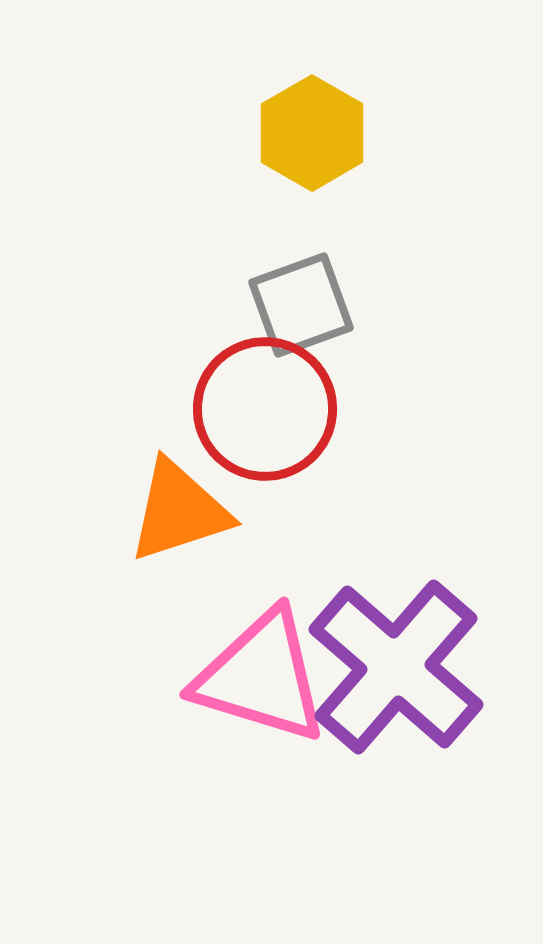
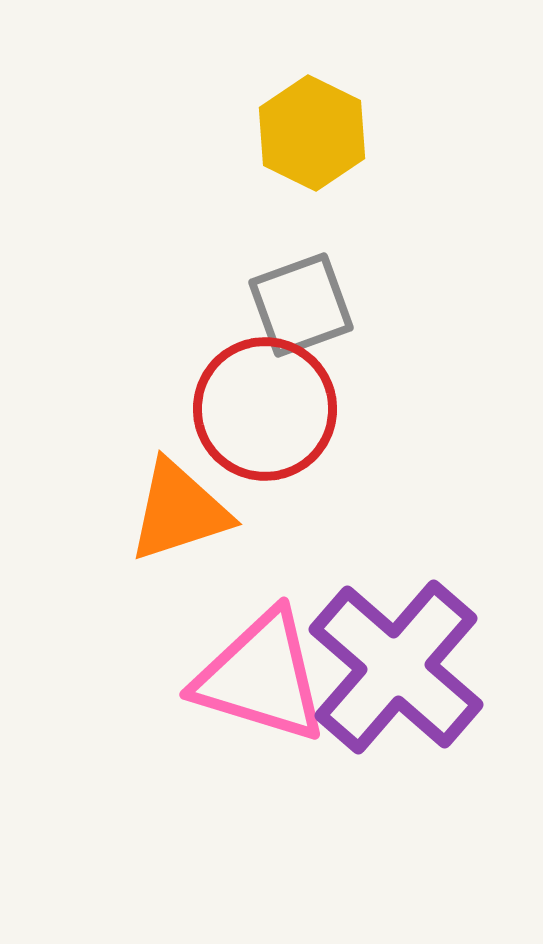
yellow hexagon: rotated 4 degrees counterclockwise
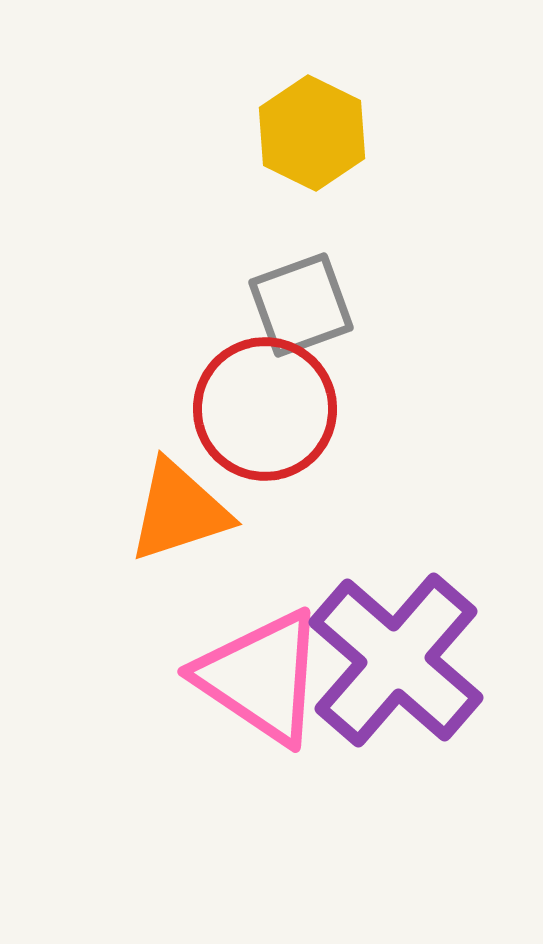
purple cross: moved 7 px up
pink triangle: rotated 17 degrees clockwise
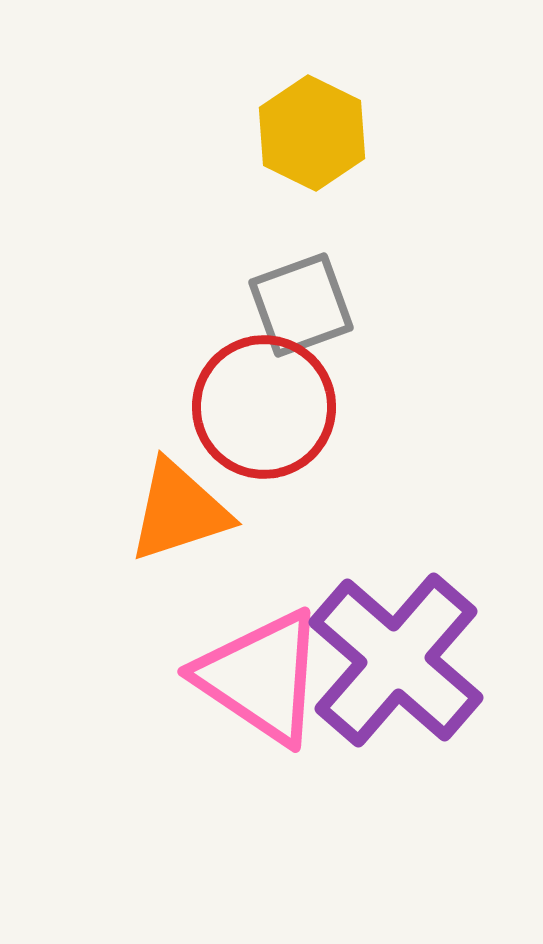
red circle: moved 1 px left, 2 px up
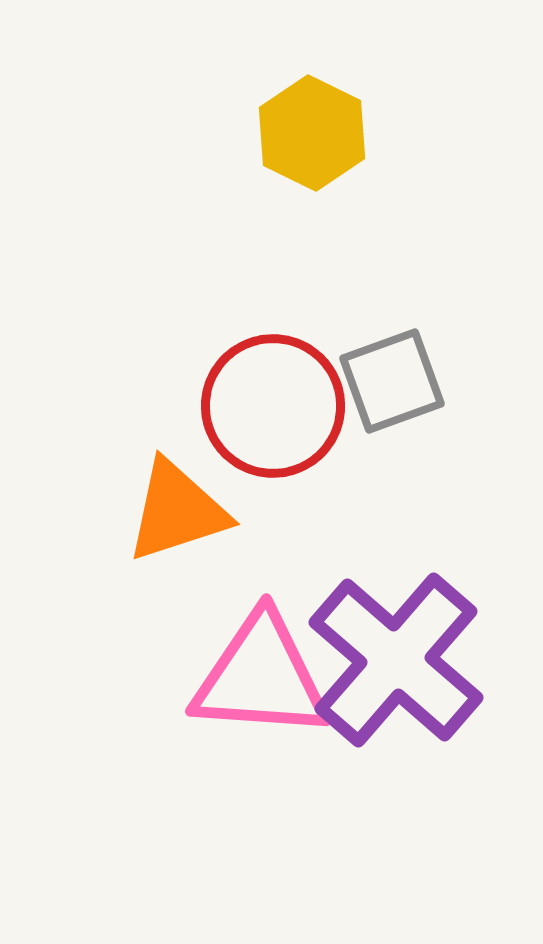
gray square: moved 91 px right, 76 px down
red circle: moved 9 px right, 1 px up
orange triangle: moved 2 px left
pink triangle: rotated 30 degrees counterclockwise
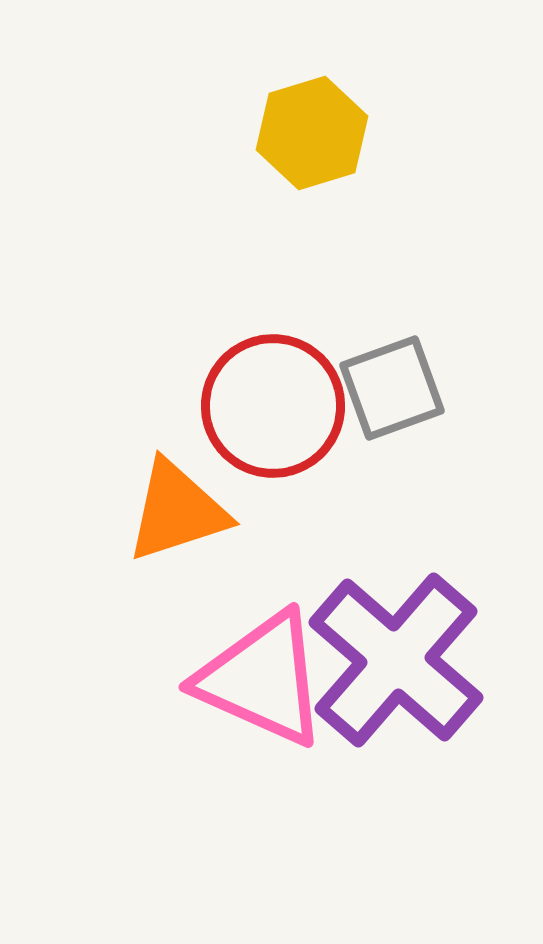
yellow hexagon: rotated 17 degrees clockwise
gray square: moved 7 px down
pink triangle: moved 1 px right, 2 px down; rotated 20 degrees clockwise
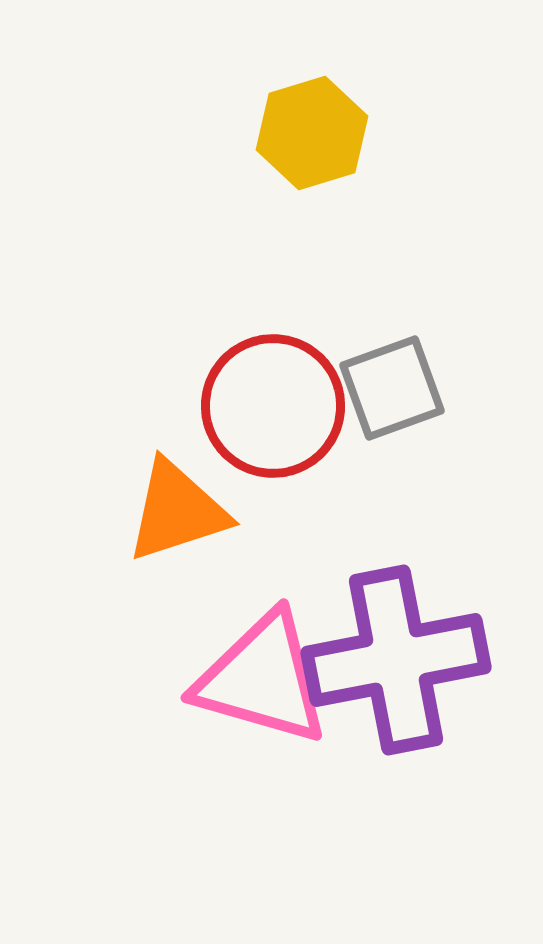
purple cross: rotated 38 degrees clockwise
pink triangle: rotated 8 degrees counterclockwise
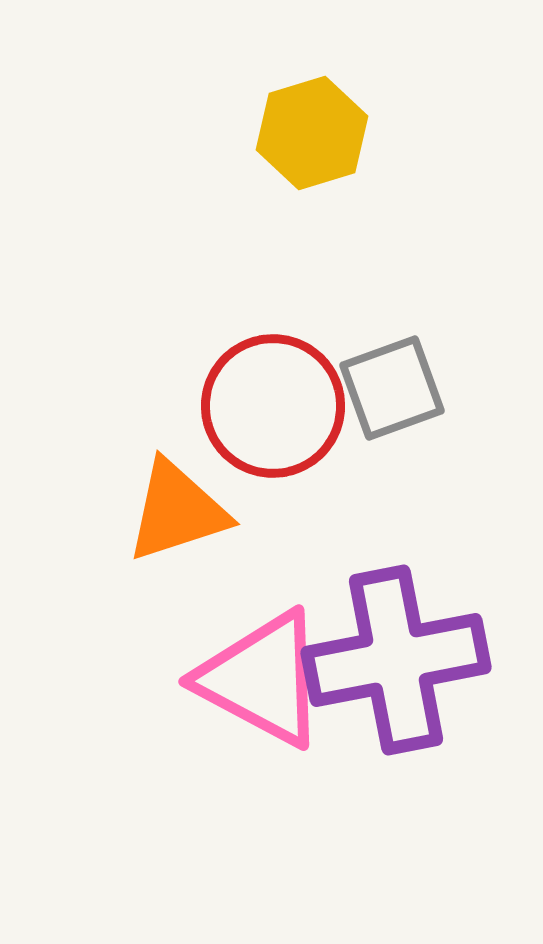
pink triangle: rotated 12 degrees clockwise
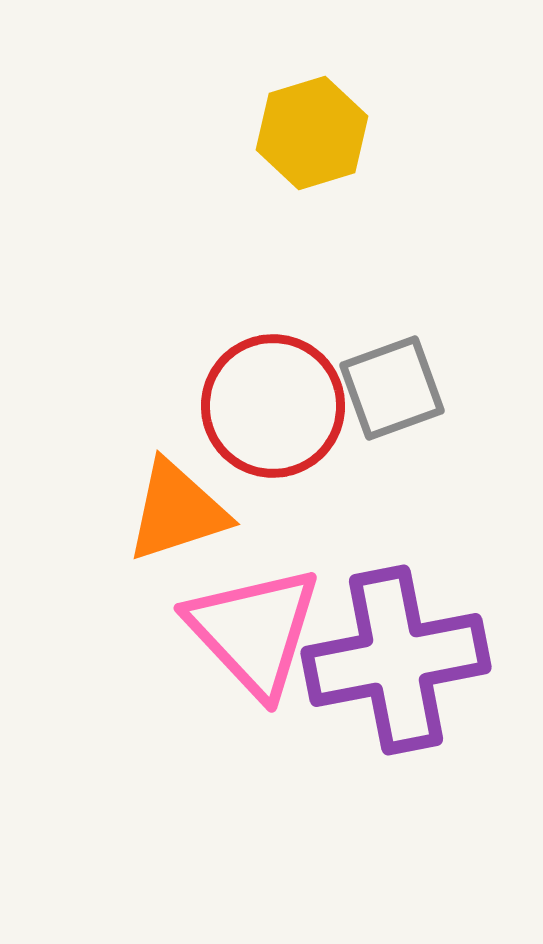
pink triangle: moved 8 px left, 48 px up; rotated 19 degrees clockwise
